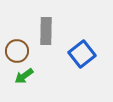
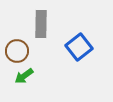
gray rectangle: moved 5 px left, 7 px up
blue square: moved 3 px left, 7 px up
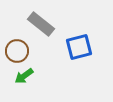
gray rectangle: rotated 52 degrees counterclockwise
blue square: rotated 24 degrees clockwise
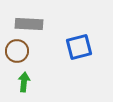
gray rectangle: moved 12 px left; rotated 36 degrees counterclockwise
green arrow: moved 6 px down; rotated 132 degrees clockwise
